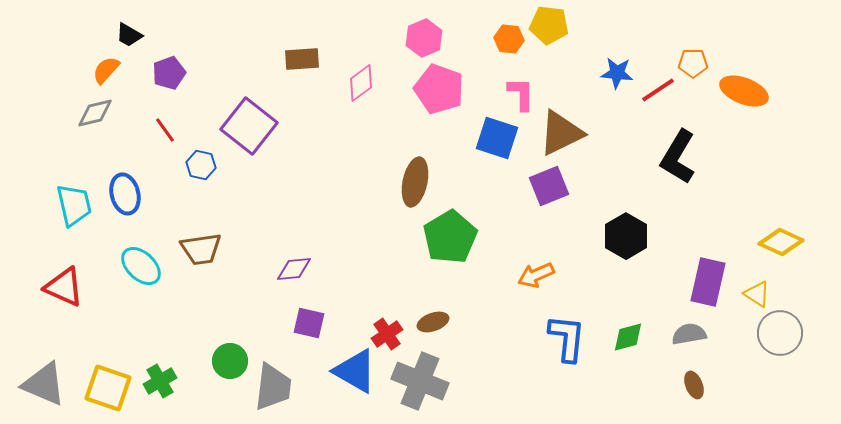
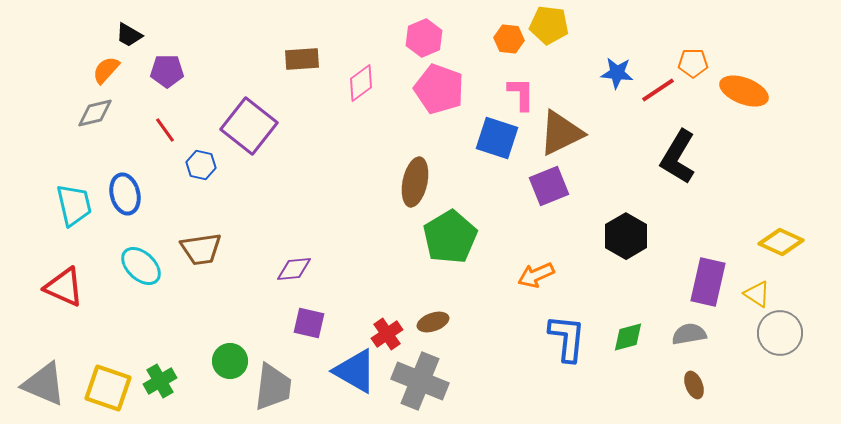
purple pentagon at (169, 73): moved 2 px left, 2 px up; rotated 20 degrees clockwise
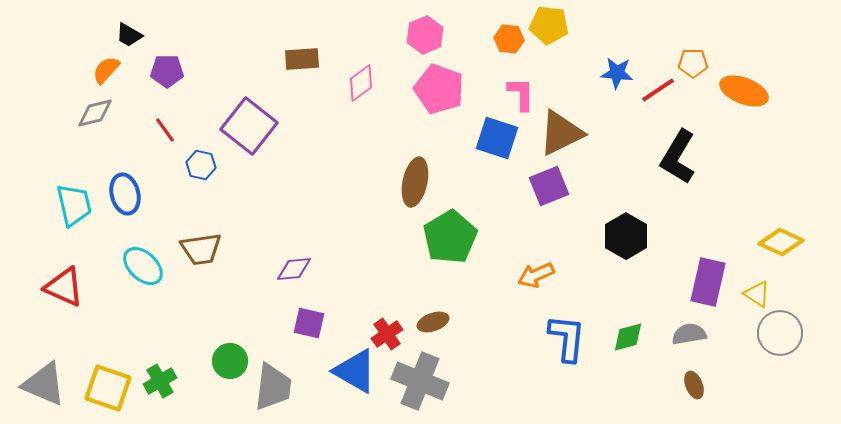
pink hexagon at (424, 38): moved 1 px right, 3 px up
cyan ellipse at (141, 266): moved 2 px right
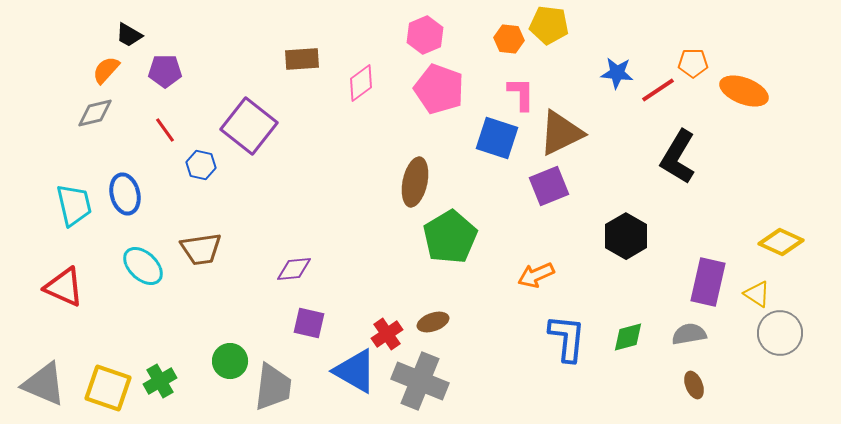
purple pentagon at (167, 71): moved 2 px left
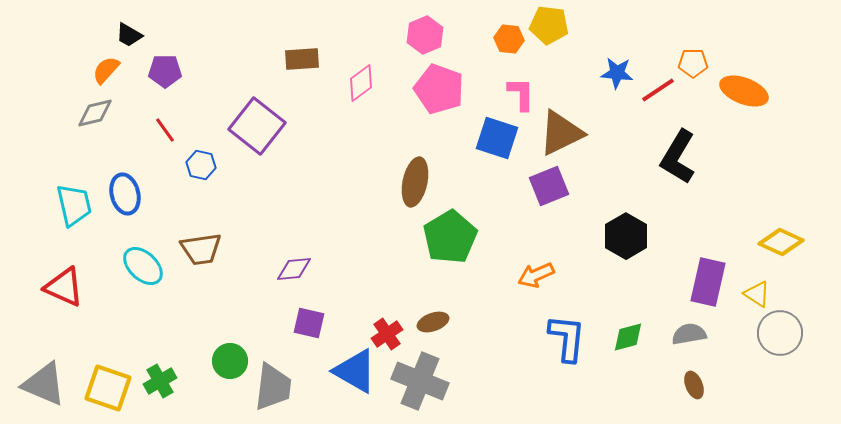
purple square at (249, 126): moved 8 px right
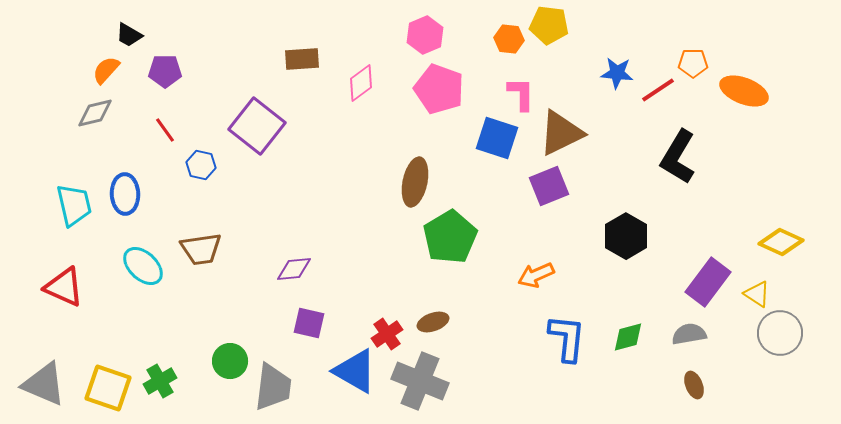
blue ellipse at (125, 194): rotated 12 degrees clockwise
purple rectangle at (708, 282): rotated 24 degrees clockwise
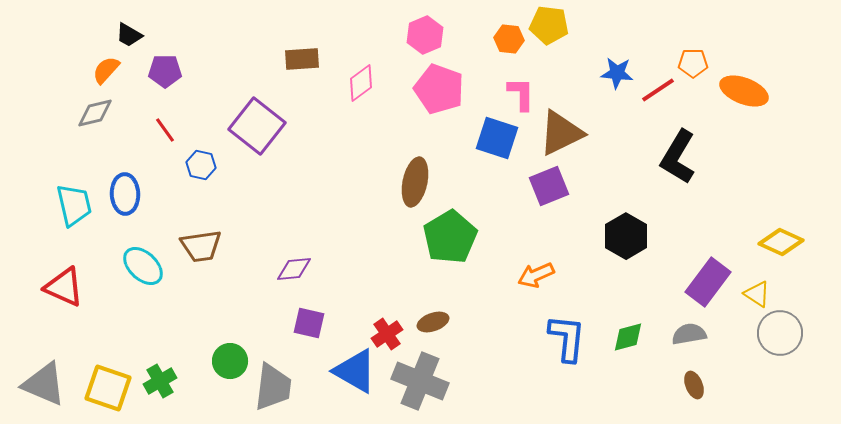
brown trapezoid at (201, 249): moved 3 px up
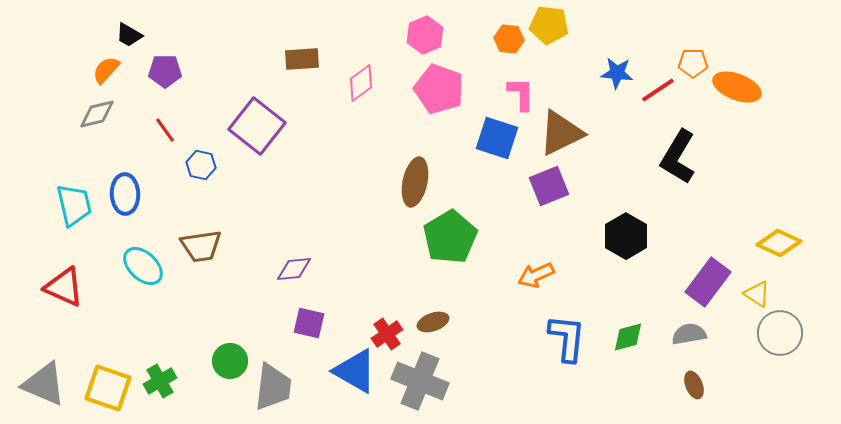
orange ellipse at (744, 91): moved 7 px left, 4 px up
gray diamond at (95, 113): moved 2 px right, 1 px down
yellow diamond at (781, 242): moved 2 px left, 1 px down
